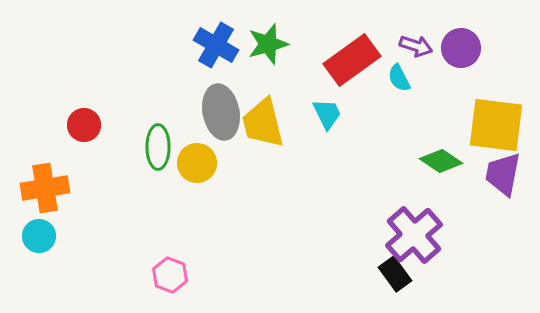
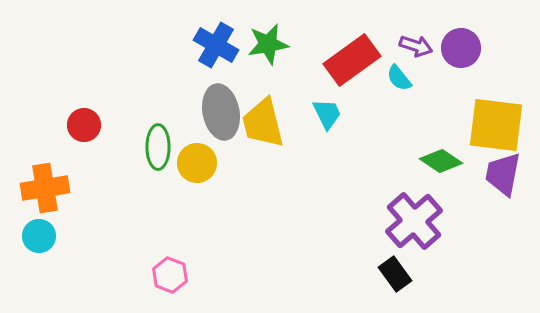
green star: rotated 6 degrees clockwise
cyan semicircle: rotated 12 degrees counterclockwise
purple cross: moved 14 px up
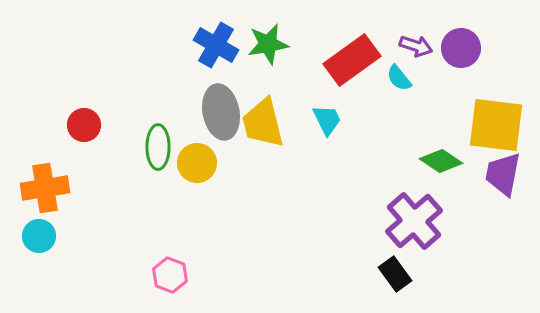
cyan trapezoid: moved 6 px down
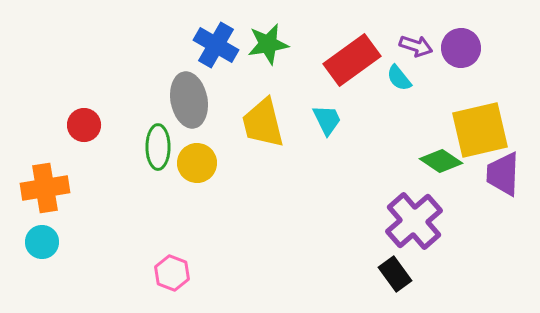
gray ellipse: moved 32 px left, 12 px up
yellow square: moved 16 px left, 5 px down; rotated 20 degrees counterclockwise
purple trapezoid: rotated 9 degrees counterclockwise
cyan circle: moved 3 px right, 6 px down
pink hexagon: moved 2 px right, 2 px up
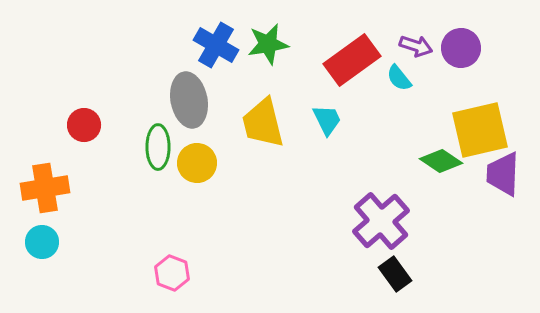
purple cross: moved 33 px left
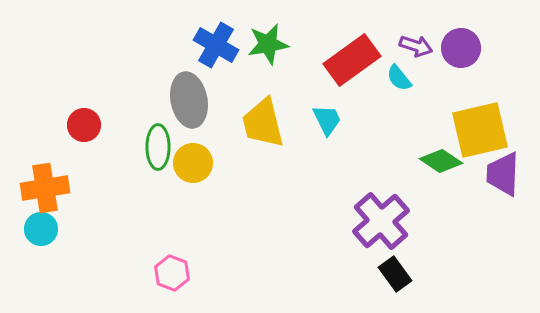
yellow circle: moved 4 px left
cyan circle: moved 1 px left, 13 px up
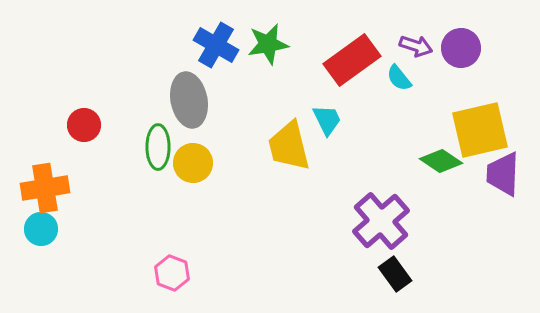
yellow trapezoid: moved 26 px right, 23 px down
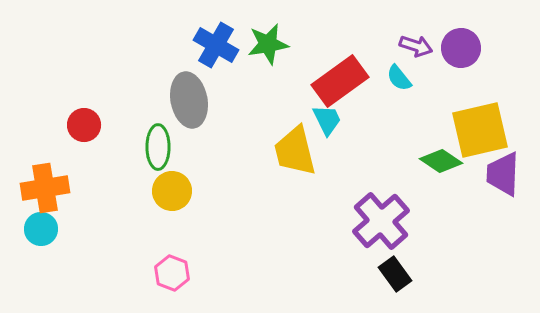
red rectangle: moved 12 px left, 21 px down
yellow trapezoid: moved 6 px right, 5 px down
yellow circle: moved 21 px left, 28 px down
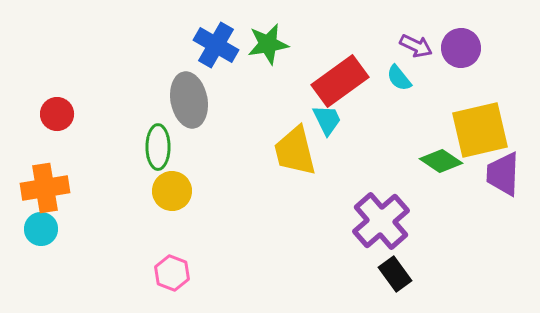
purple arrow: rotated 8 degrees clockwise
red circle: moved 27 px left, 11 px up
